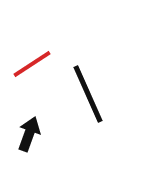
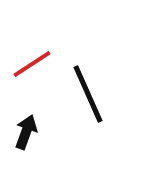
black arrow: moved 3 px left, 2 px up
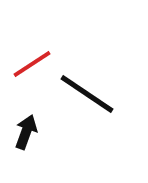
black line: moved 1 px left; rotated 32 degrees counterclockwise
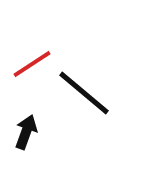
black line: moved 3 px left, 1 px up; rotated 6 degrees clockwise
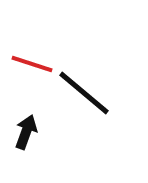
red line: rotated 51 degrees clockwise
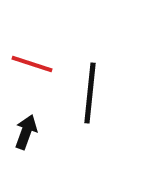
black line: moved 6 px right; rotated 56 degrees clockwise
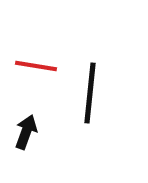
red line: moved 4 px right, 2 px down; rotated 9 degrees counterclockwise
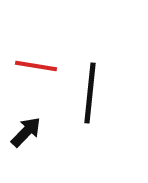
black arrow: rotated 24 degrees clockwise
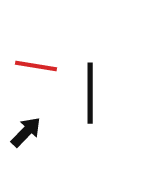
black line: rotated 6 degrees counterclockwise
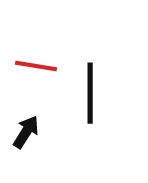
black arrow: rotated 12 degrees counterclockwise
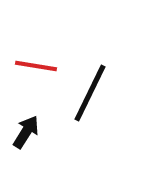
black line: rotated 26 degrees clockwise
